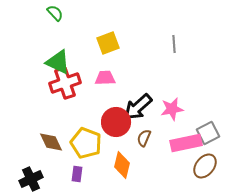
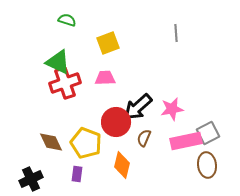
green semicircle: moved 12 px right, 7 px down; rotated 30 degrees counterclockwise
gray line: moved 2 px right, 11 px up
pink rectangle: moved 2 px up
brown ellipse: moved 2 px right, 1 px up; rotated 45 degrees counterclockwise
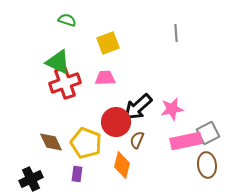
brown semicircle: moved 7 px left, 2 px down
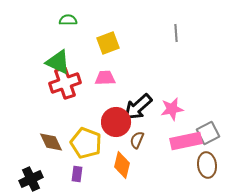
green semicircle: moved 1 px right; rotated 18 degrees counterclockwise
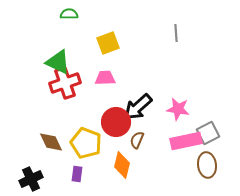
green semicircle: moved 1 px right, 6 px up
pink star: moved 6 px right; rotated 20 degrees clockwise
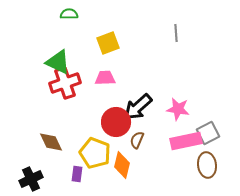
yellow pentagon: moved 9 px right, 10 px down
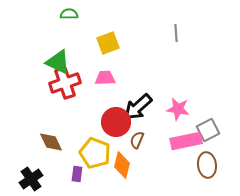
gray square: moved 3 px up
black cross: rotated 10 degrees counterclockwise
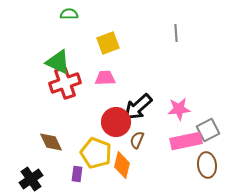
pink star: moved 1 px right; rotated 15 degrees counterclockwise
yellow pentagon: moved 1 px right
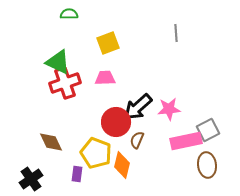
pink star: moved 10 px left
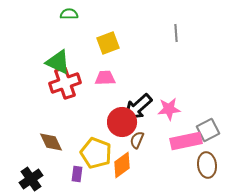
red circle: moved 6 px right
orange diamond: rotated 40 degrees clockwise
